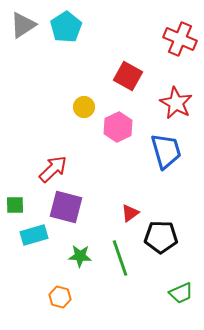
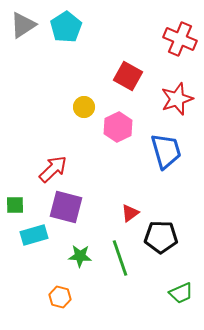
red star: moved 1 px right, 4 px up; rotated 24 degrees clockwise
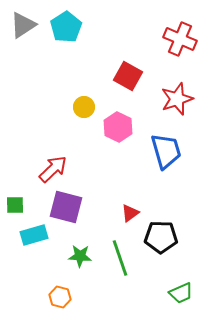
pink hexagon: rotated 8 degrees counterclockwise
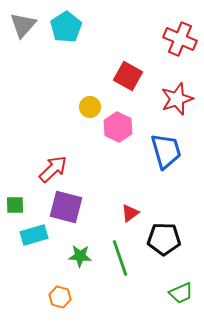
gray triangle: rotated 16 degrees counterclockwise
yellow circle: moved 6 px right
black pentagon: moved 3 px right, 2 px down
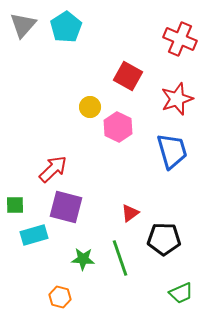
blue trapezoid: moved 6 px right
green star: moved 3 px right, 3 px down
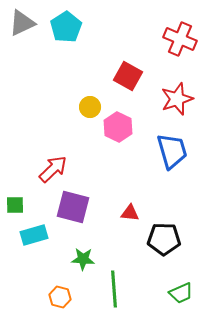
gray triangle: moved 1 px left, 2 px up; rotated 24 degrees clockwise
purple square: moved 7 px right
red triangle: rotated 42 degrees clockwise
green line: moved 6 px left, 31 px down; rotated 15 degrees clockwise
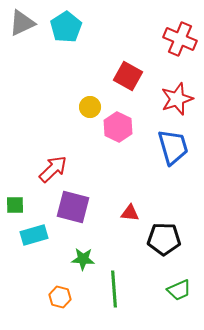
blue trapezoid: moved 1 px right, 4 px up
green trapezoid: moved 2 px left, 3 px up
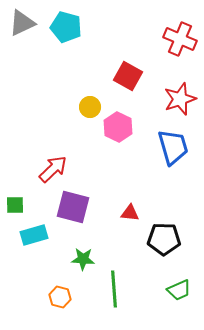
cyan pentagon: rotated 24 degrees counterclockwise
red star: moved 3 px right
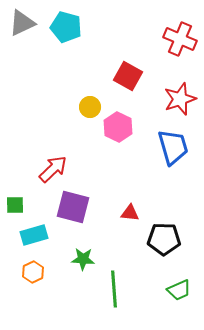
orange hexagon: moved 27 px left, 25 px up; rotated 20 degrees clockwise
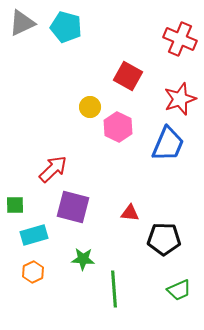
blue trapezoid: moved 5 px left, 3 px up; rotated 39 degrees clockwise
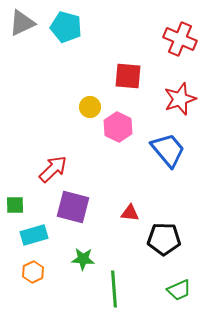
red square: rotated 24 degrees counterclockwise
blue trapezoid: moved 6 px down; rotated 63 degrees counterclockwise
